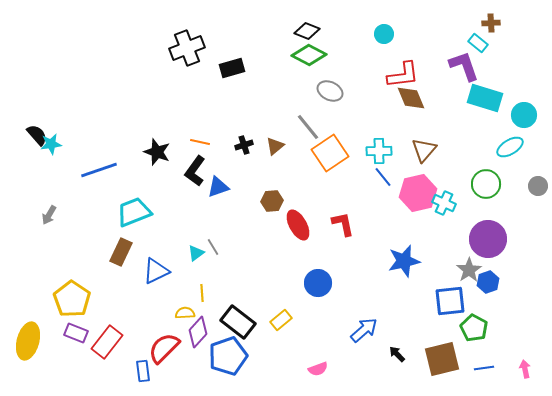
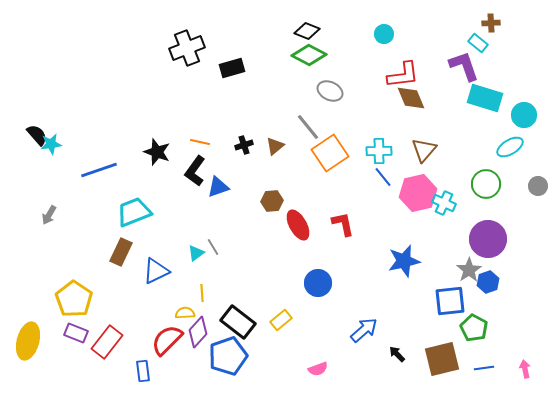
yellow pentagon at (72, 299): moved 2 px right
red semicircle at (164, 348): moved 3 px right, 8 px up
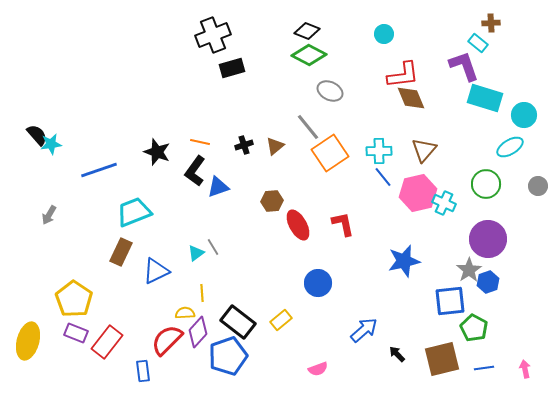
black cross at (187, 48): moved 26 px right, 13 px up
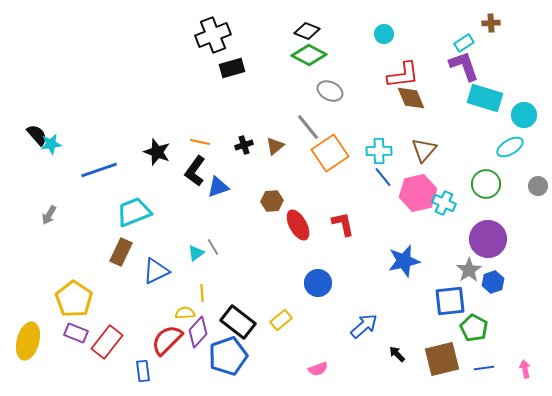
cyan rectangle at (478, 43): moved 14 px left; rotated 72 degrees counterclockwise
blue hexagon at (488, 282): moved 5 px right
blue arrow at (364, 330): moved 4 px up
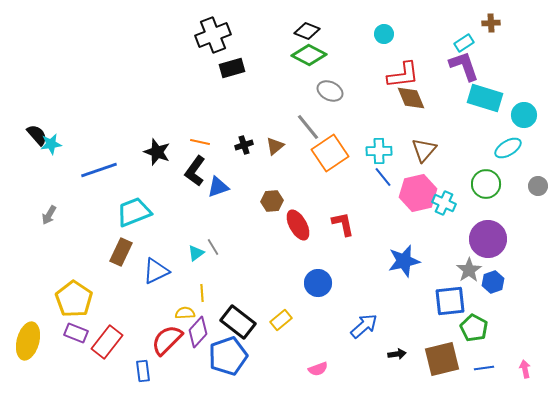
cyan ellipse at (510, 147): moved 2 px left, 1 px down
black arrow at (397, 354): rotated 126 degrees clockwise
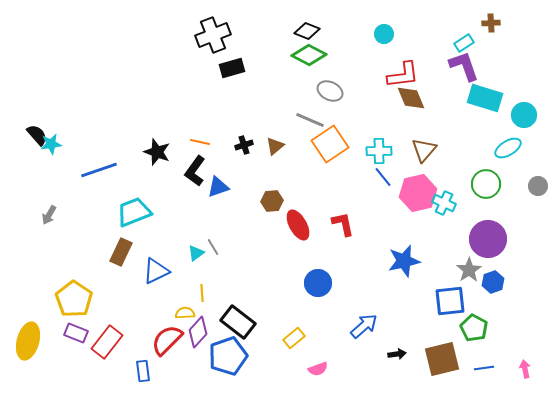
gray line at (308, 127): moved 2 px right, 7 px up; rotated 28 degrees counterclockwise
orange square at (330, 153): moved 9 px up
yellow rectangle at (281, 320): moved 13 px right, 18 px down
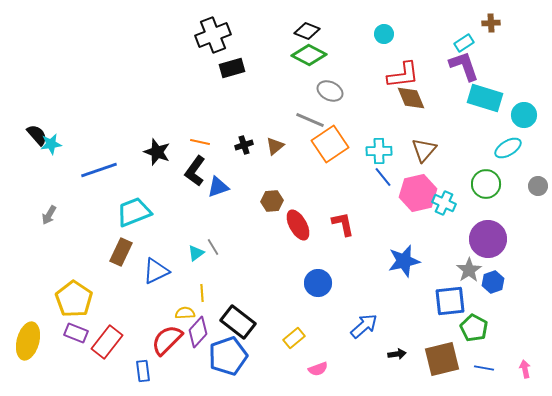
blue line at (484, 368): rotated 18 degrees clockwise
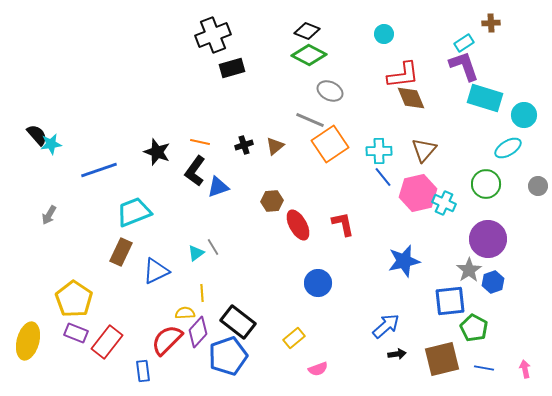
blue arrow at (364, 326): moved 22 px right
